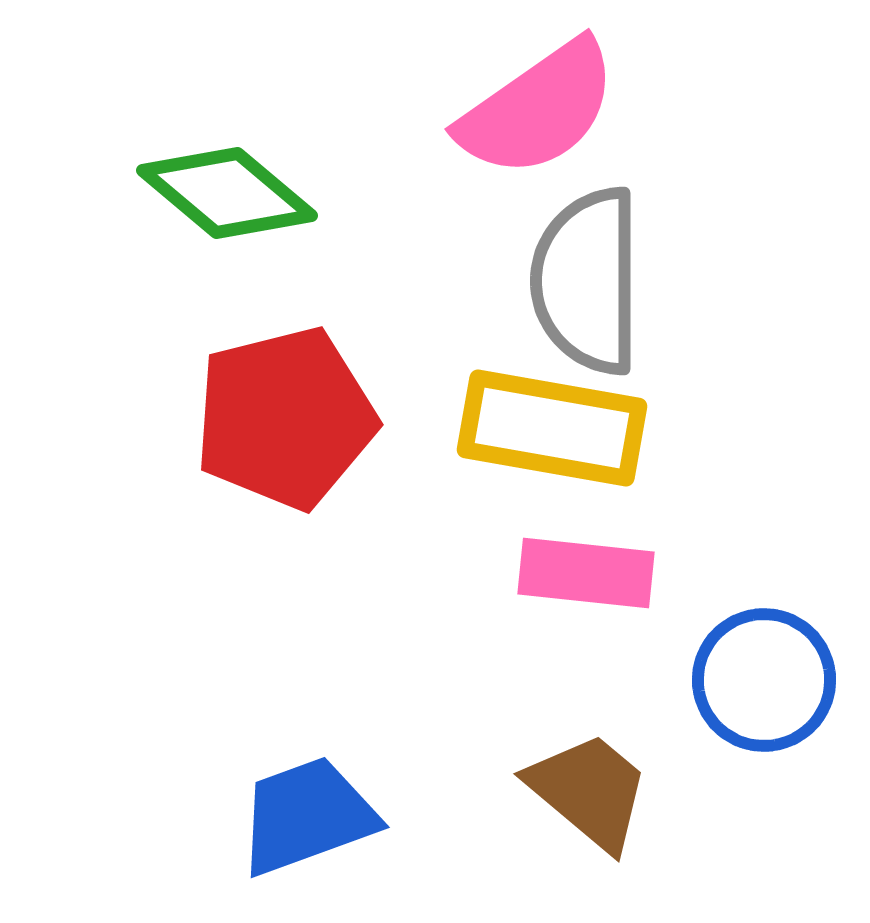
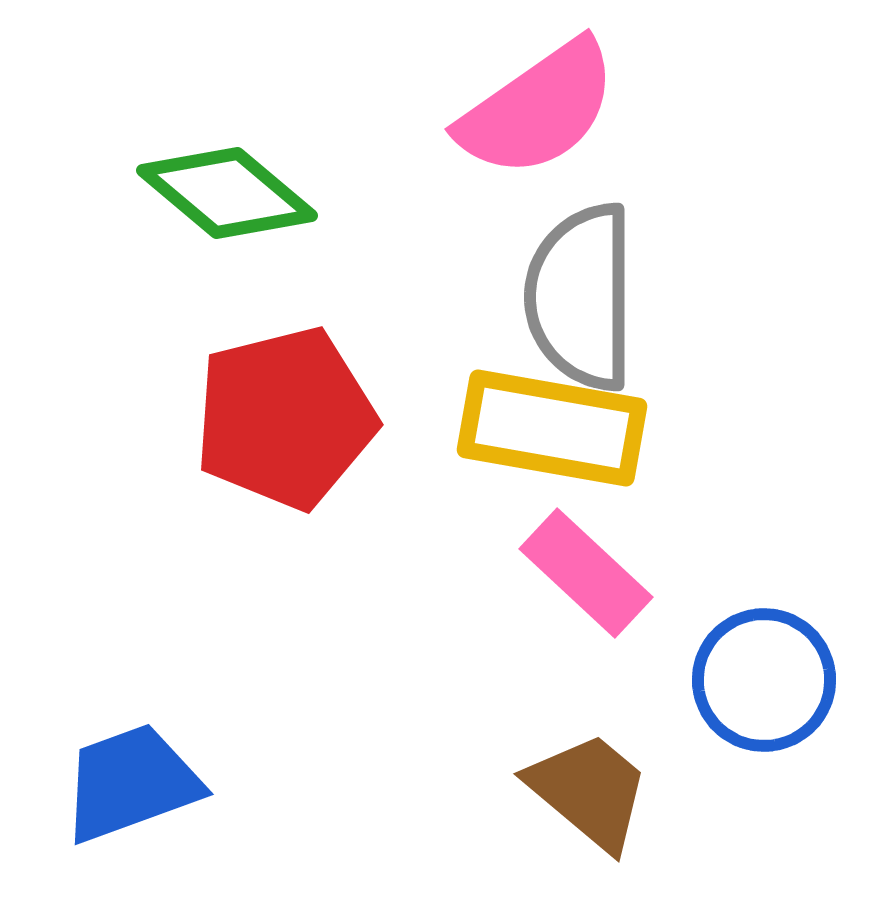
gray semicircle: moved 6 px left, 16 px down
pink rectangle: rotated 37 degrees clockwise
blue trapezoid: moved 176 px left, 33 px up
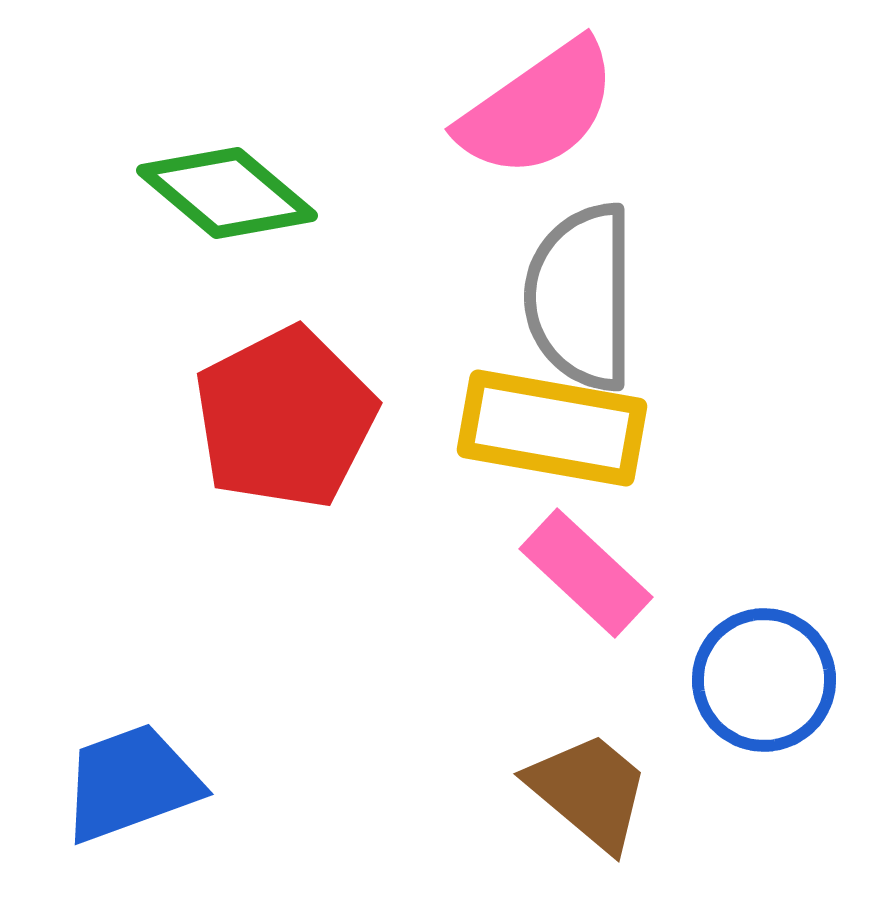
red pentagon: rotated 13 degrees counterclockwise
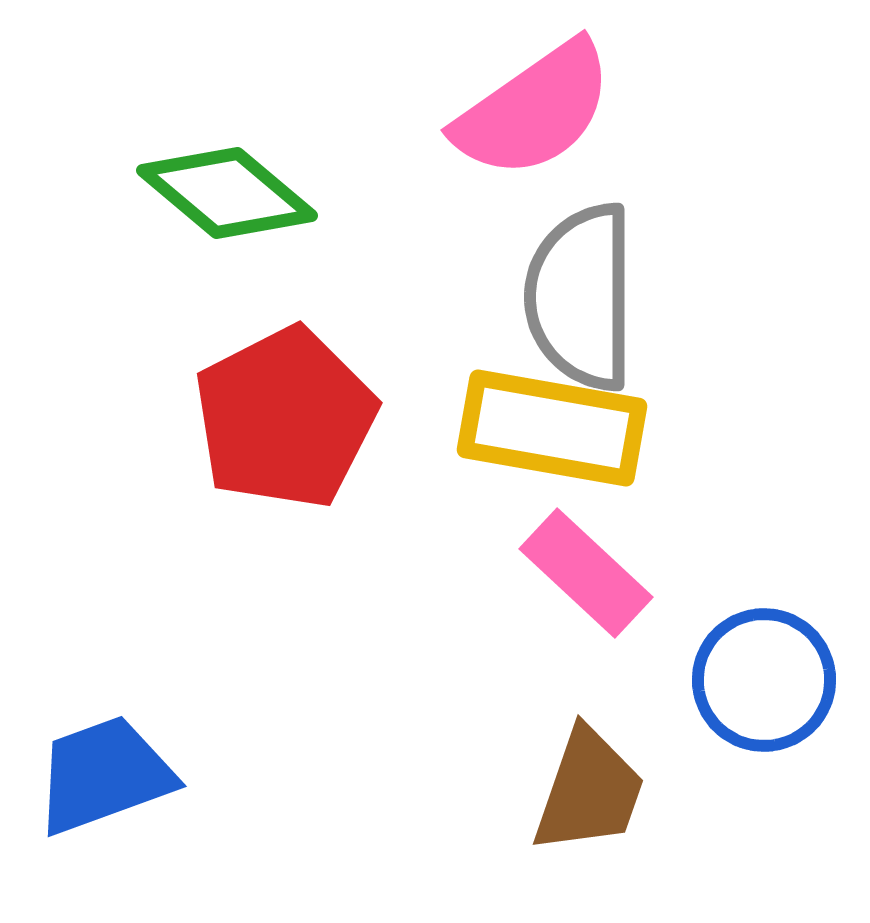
pink semicircle: moved 4 px left, 1 px down
blue trapezoid: moved 27 px left, 8 px up
brown trapezoid: rotated 69 degrees clockwise
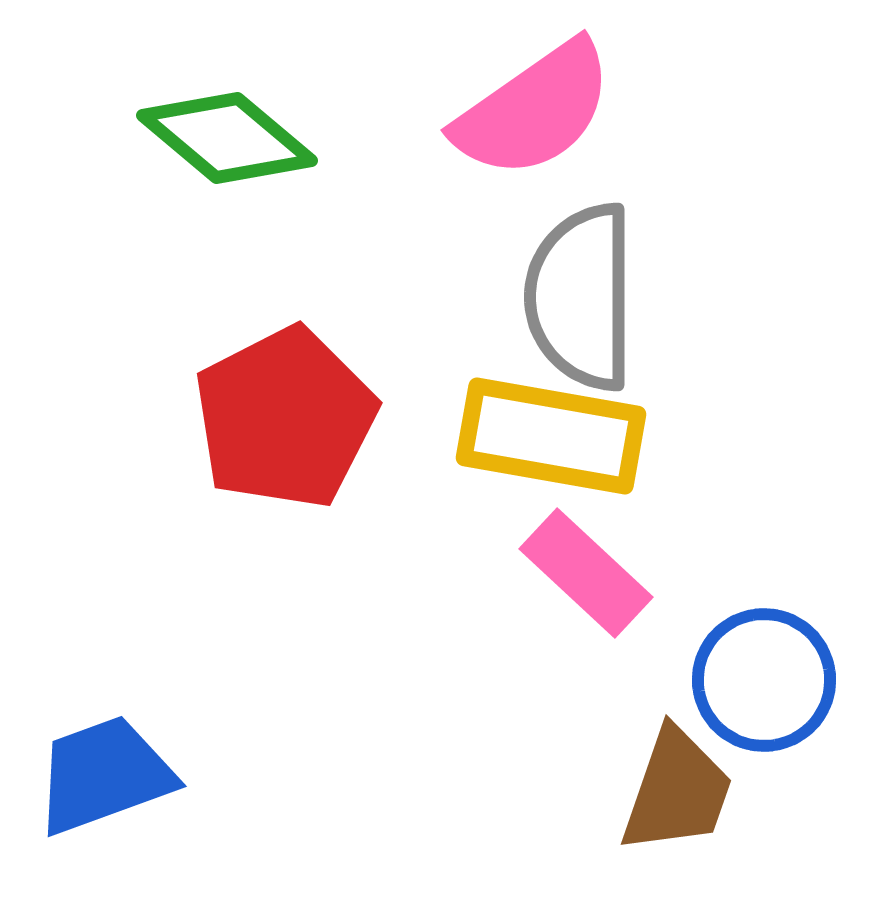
green diamond: moved 55 px up
yellow rectangle: moved 1 px left, 8 px down
brown trapezoid: moved 88 px right
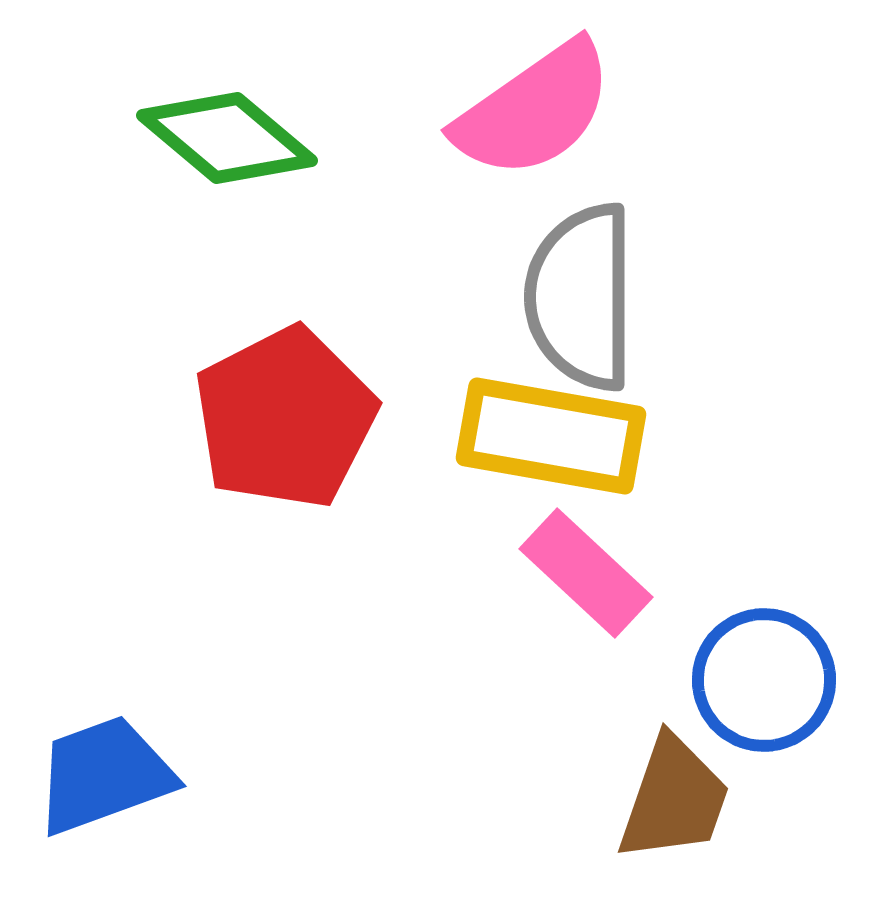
brown trapezoid: moved 3 px left, 8 px down
